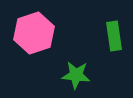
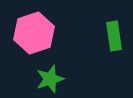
green star: moved 26 px left, 4 px down; rotated 24 degrees counterclockwise
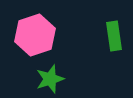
pink hexagon: moved 1 px right, 2 px down
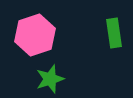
green rectangle: moved 3 px up
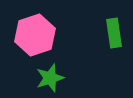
green star: moved 1 px up
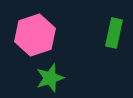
green rectangle: rotated 20 degrees clockwise
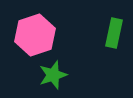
green star: moved 3 px right, 3 px up
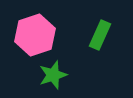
green rectangle: moved 14 px left, 2 px down; rotated 12 degrees clockwise
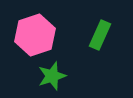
green star: moved 1 px left, 1 px down
